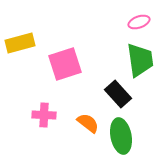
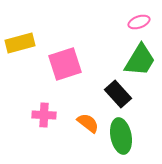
green trapezoid: rotated 39 degrees clockwise
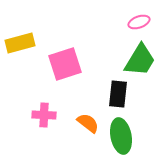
black rectangle: rotated 48 degrees clockwise
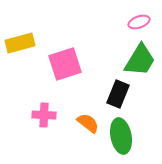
black rectangle: rotated 16 degrees clockwise
